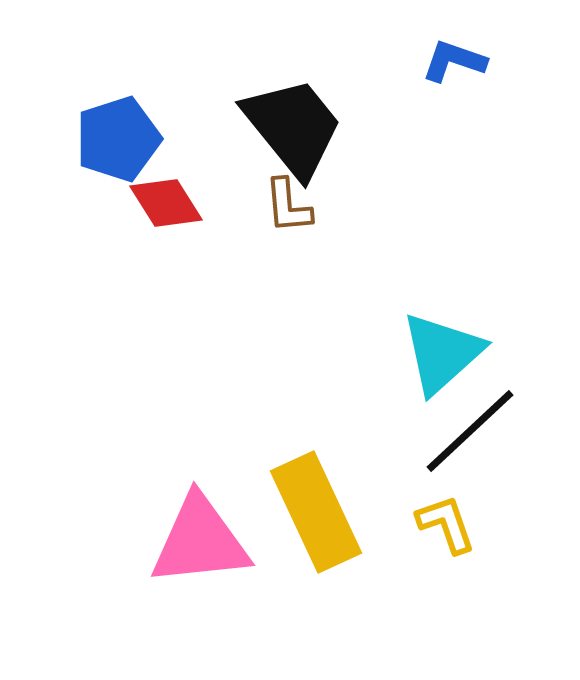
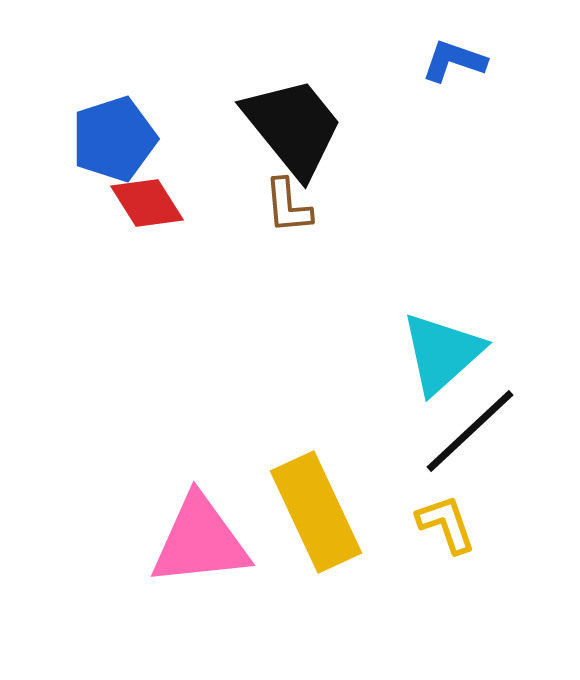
blue pentagon: moved 4 px left
red diamond: moved 19 px left
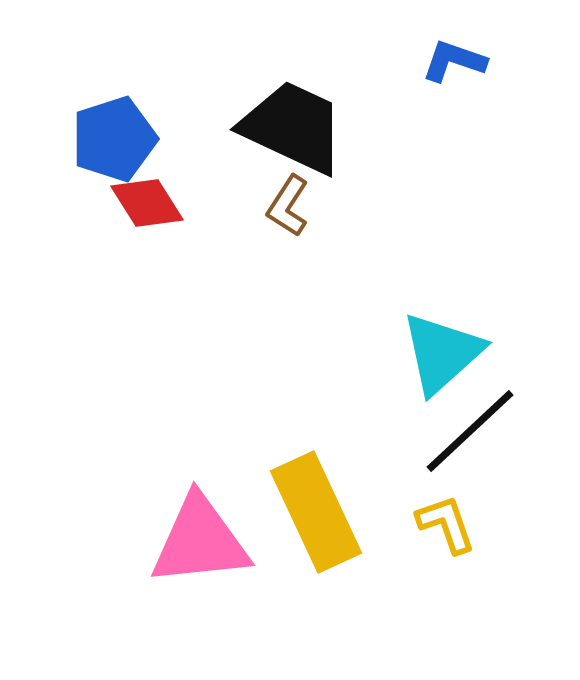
black trapezoid: rotated 26 degrees counterclockwise
brown L-shape: rotated 38 degrees clockwise
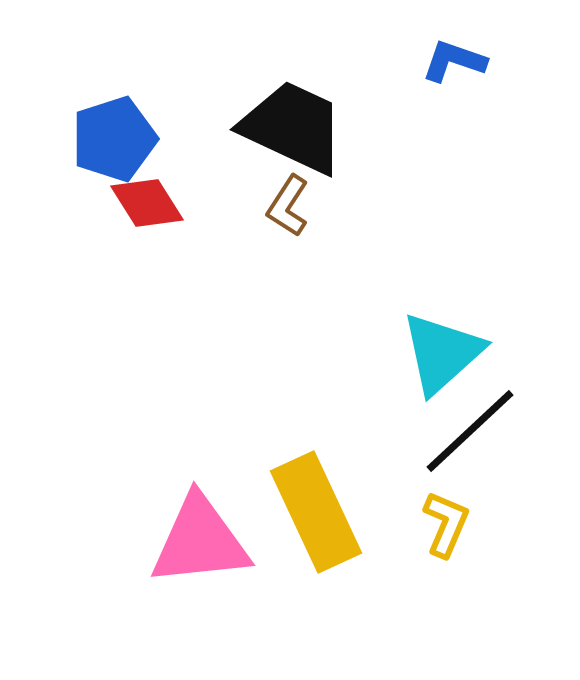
yellow L-shape: rotated 42 degrees clockwise
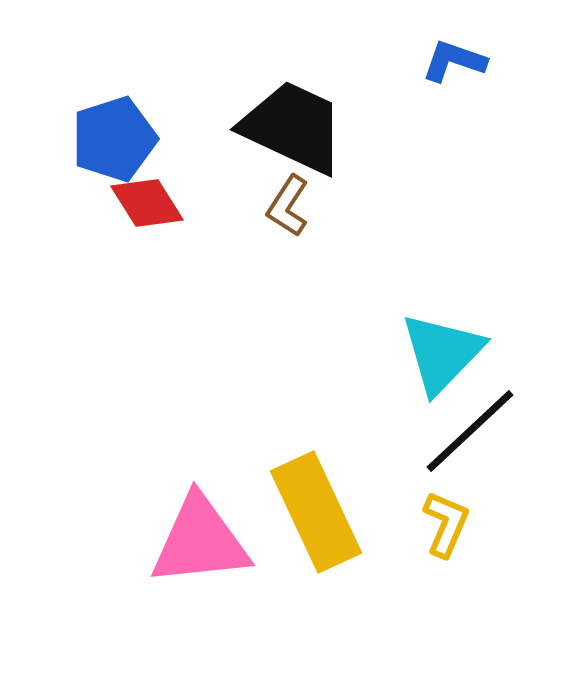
cyan triangle: rotated 4 degrees counterclockwise
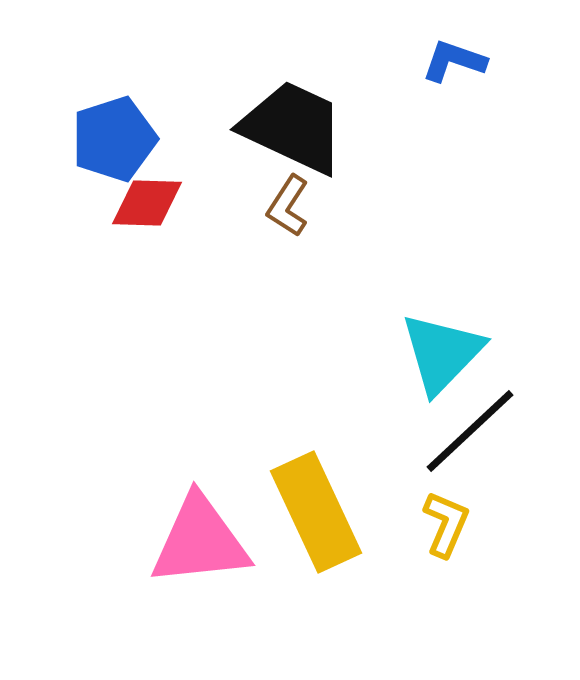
red diamond: rotated 56 degrees counterclockwise
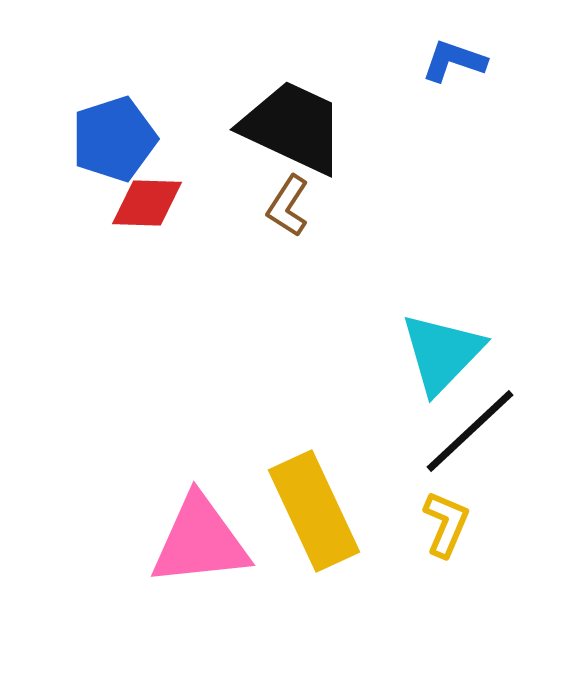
yellow rectangle: moved 2 px left, 1 px up
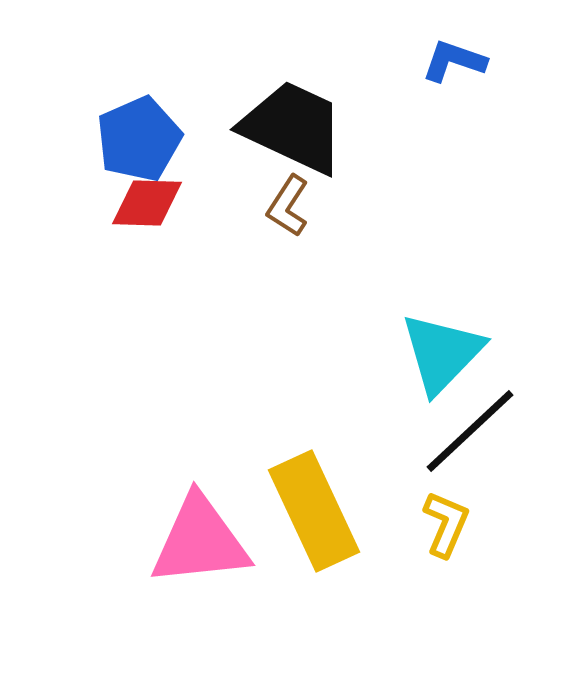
blue pentagon: moved 25 px right; rotated 6 degrees counterclockwise
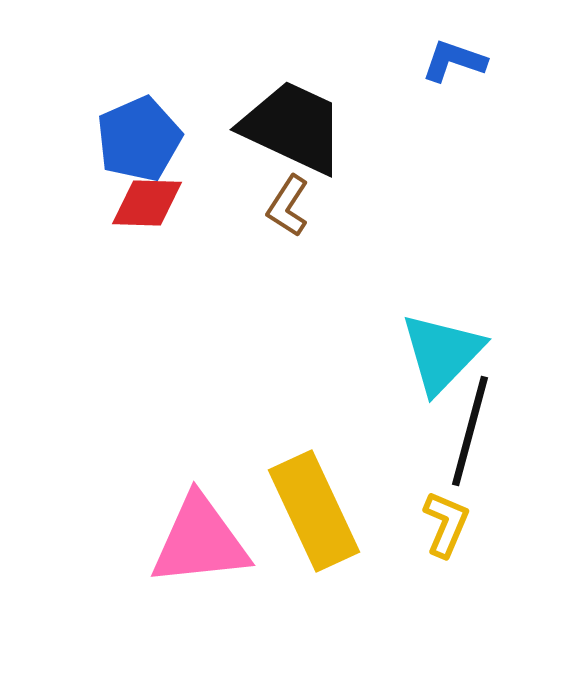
black line: rotated 32 degrees counterclockwise
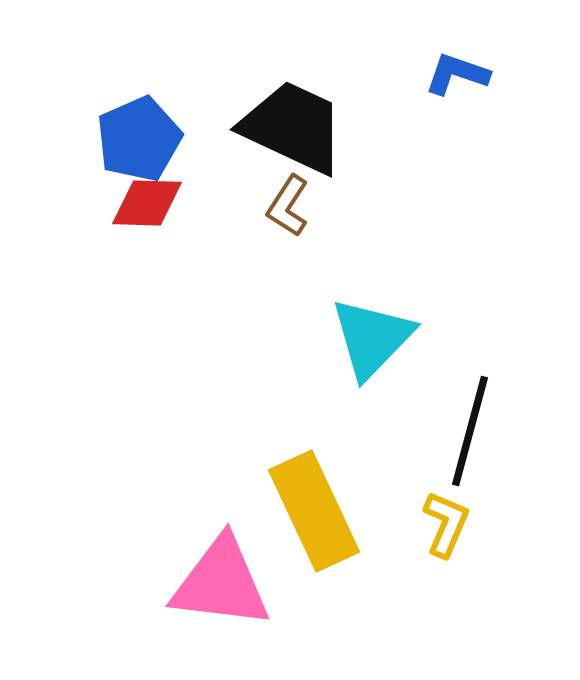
blue L-shape: moved 3 px right, 13 px down
cyan triangle: moved 70 px left, 15 px up
pink triangle: moved 21 px right, 42 px down; rotated 13 degrees clockwise
